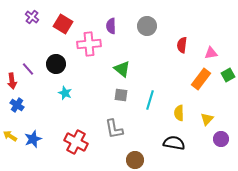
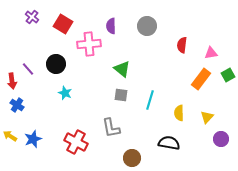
yellow triangle: moved 2 px up
gray L-shape: moved 3 px left, 1 px up
black semicircle: moved 5 px left
brown circle: moved 3 px left, 2 px up
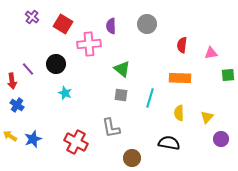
gray circle: moved 2 px up
green square: rotated 24 degrees clockwise
orange rectangle: moved 21 px left, 1 px up; rotated 55 degrees clockwise
cyan line: moved 2 px up
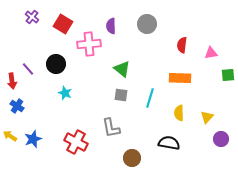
blue cross: moved 1 px down
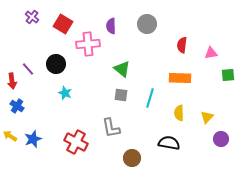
pink cross: moved 1 px left
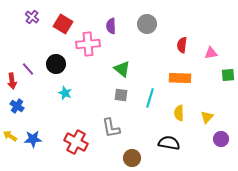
blue star: rotated 18 degrees clockwise
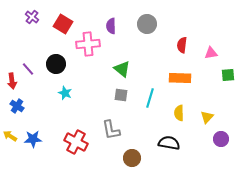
gray L-shape: moved 2 px down
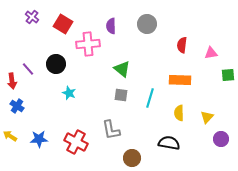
orange rectangle: moved 2 px down
cyan star: moved 4 px right
blue star: moved 6 px right
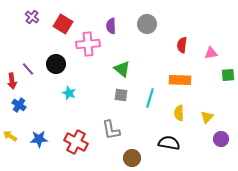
blue cross: moved 2 px right, 1 px up
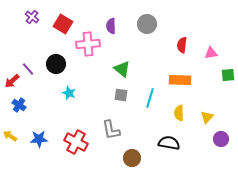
red arrow: rotated 56 degrees clockwise
